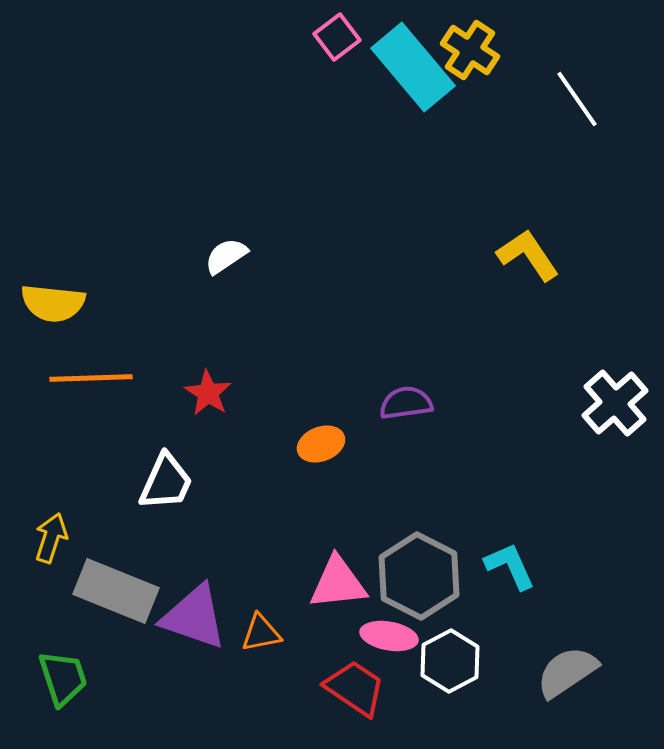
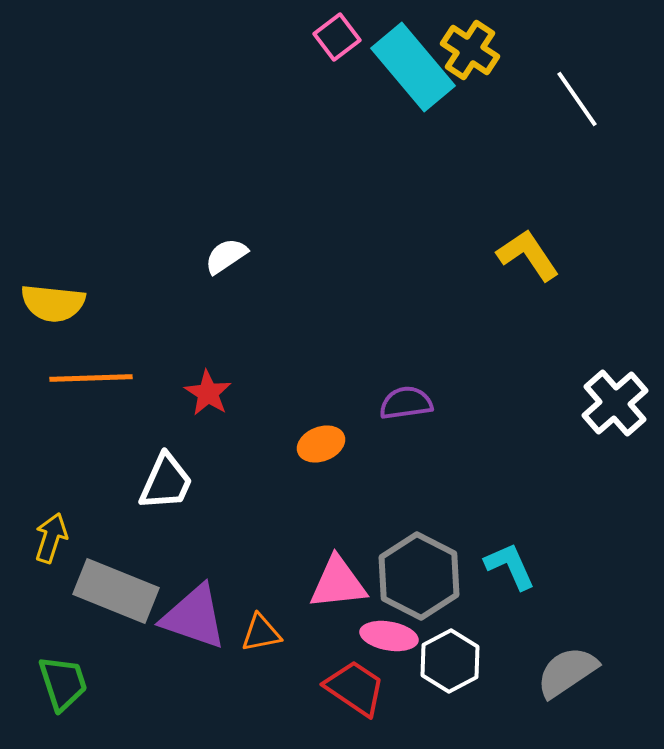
green trapezoid: moved 5 px down
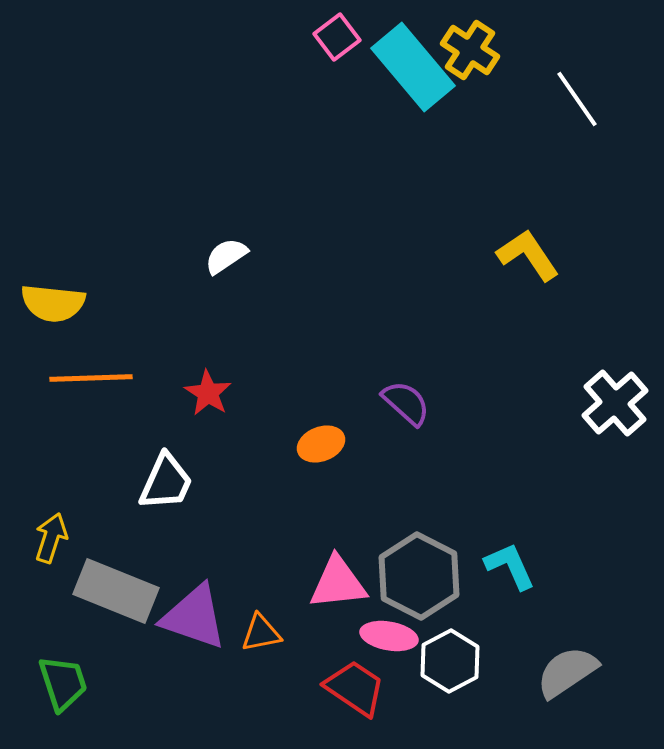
purple semicircle: rotated 50 degrees clockwise
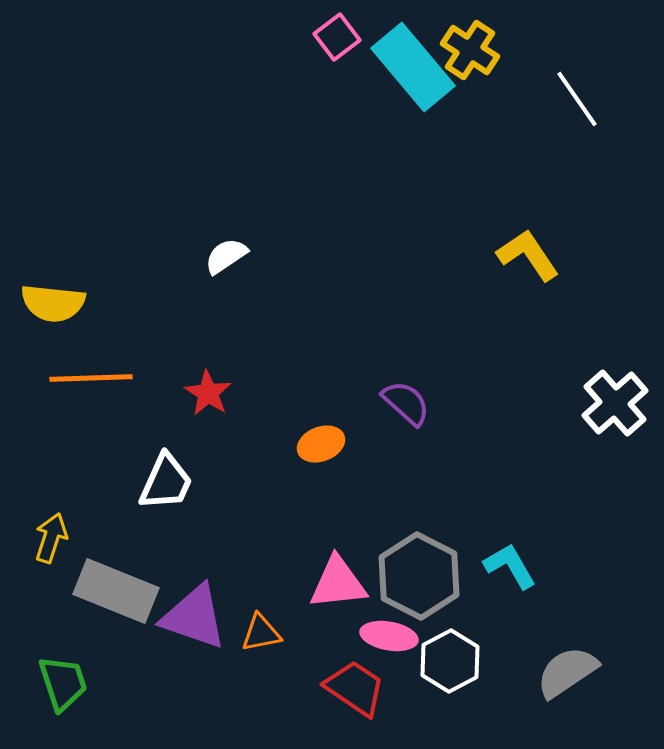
cyan L-shape: rotated 6 degrees counterclockwise
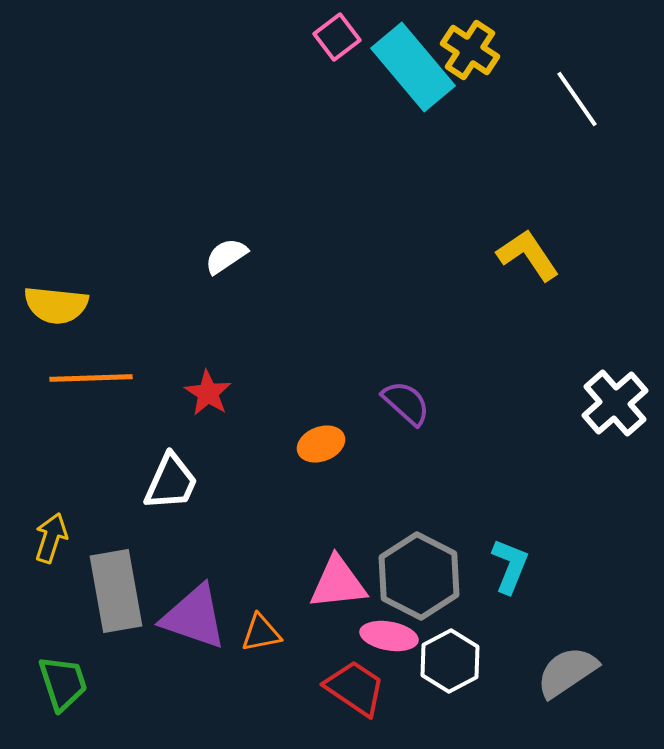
yellow semicircle: moved 3 px right, 2 px down
white trapezoid: moved 5 px right
cyan L-shape: rotated 52 degrees clockwise
gray rectangle: rotated 58 degrees clockwise
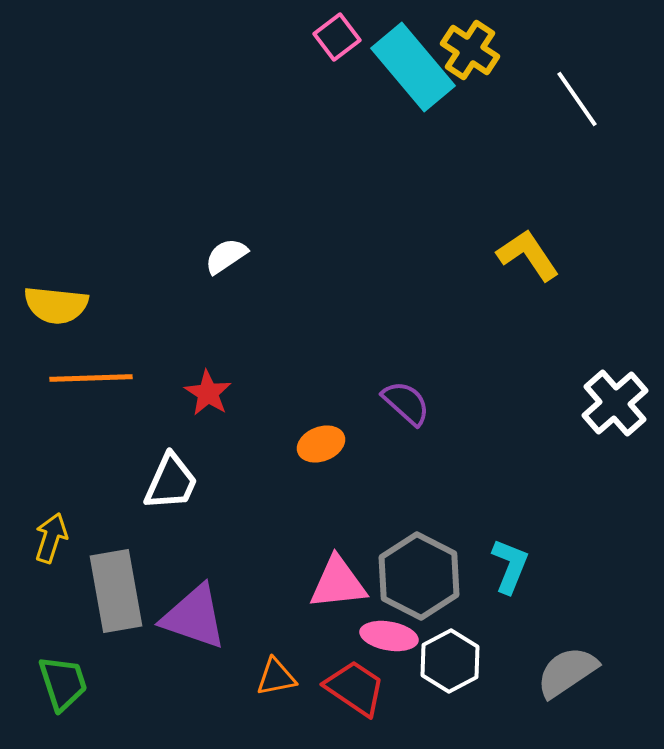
orange triangle: moved 15 px right, 44 px down
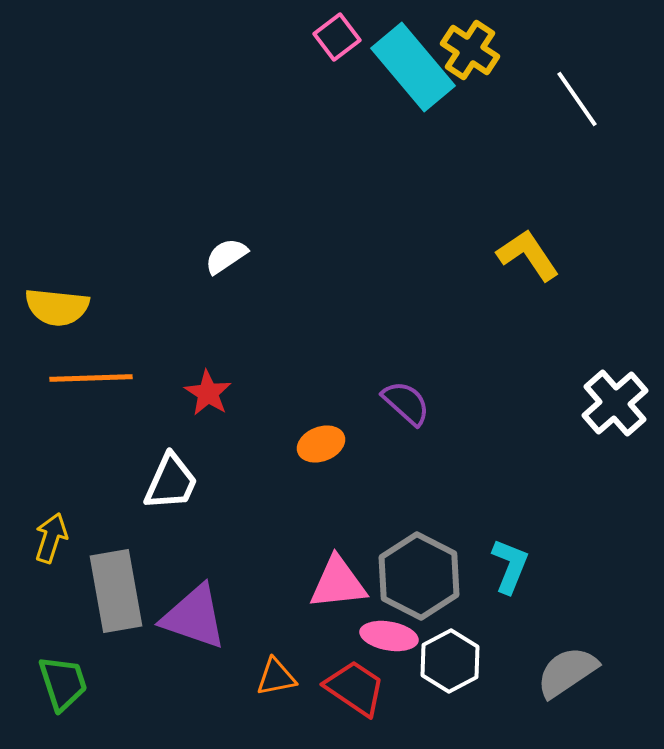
yellow semicircle: moved 1 px right, 2 px down
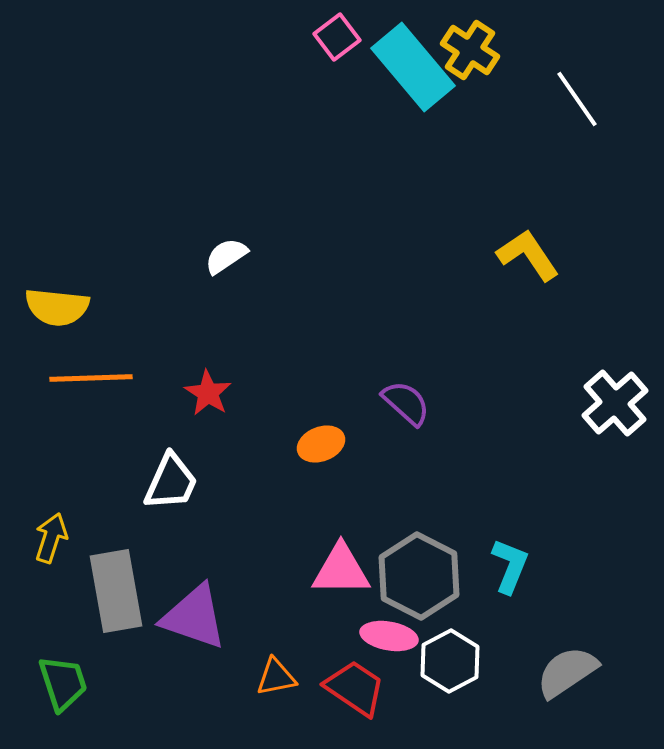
pink triangle: moved 3 px right, 13 px up; rotated 6 degrees clockwise
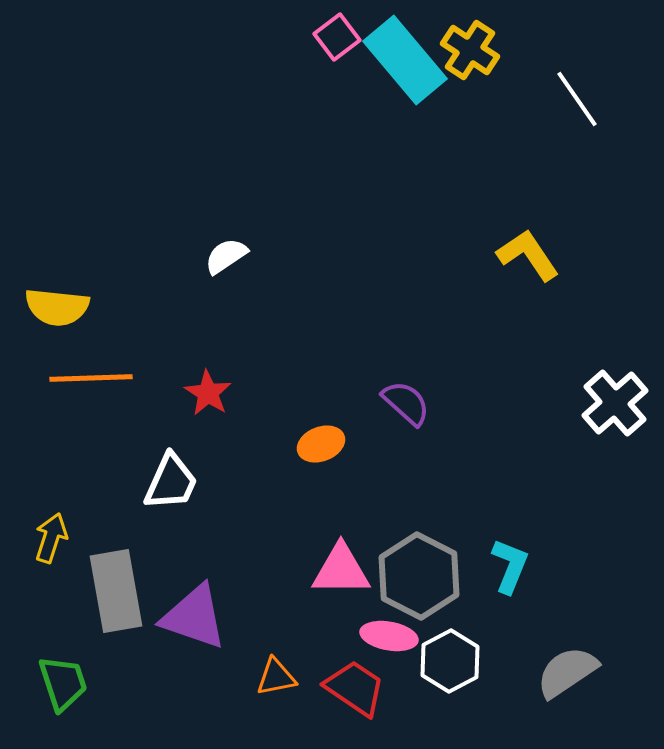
cyan rectangle: moved 8 px left, 7 px up
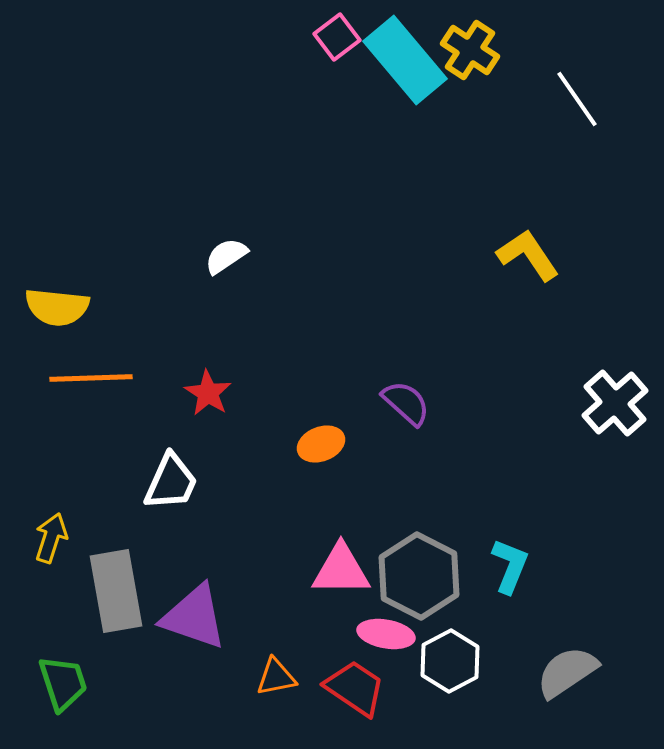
pink ellipse: moved 3 px left, 2 px up
